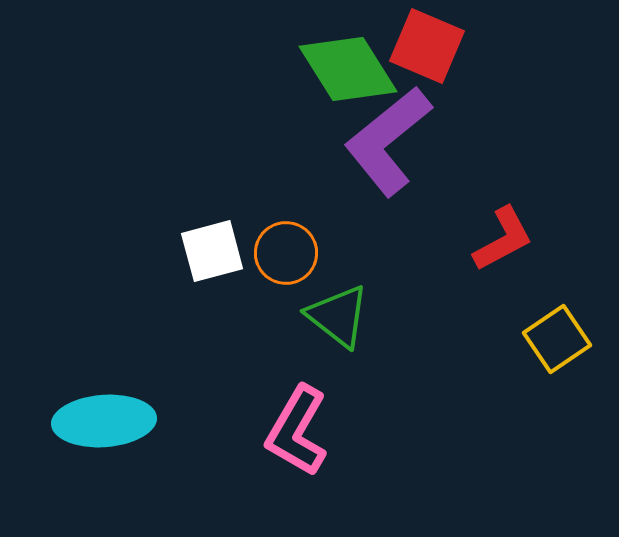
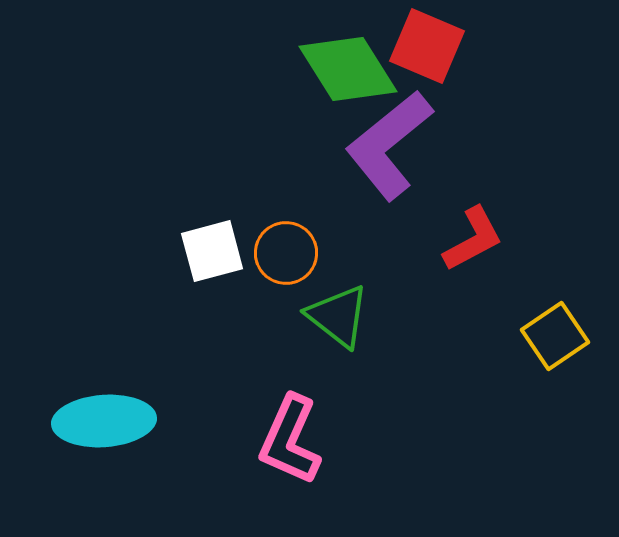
purple L-shape: moved 1 px right, 4 px down
red L-shape: moved 30 px left
yellow square: moved 2 px left, 3 px up
pink L-shape: moved 7 px left, 9 px down; rotated 6 degrees counterclockwise
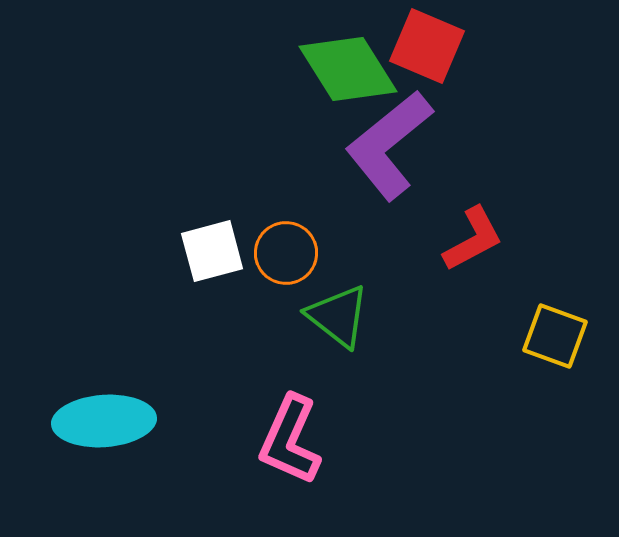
yellow square: rotated 36 degrees counterclockwise
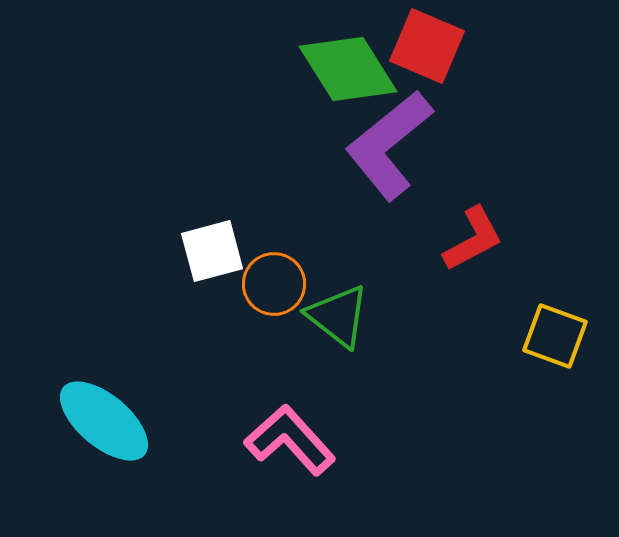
orange circle: moved 12 px left, 31 px down
cyan ellipse: rotated 44 degrees clockwise
pink L-shape: rotated 114 degrees clockwise
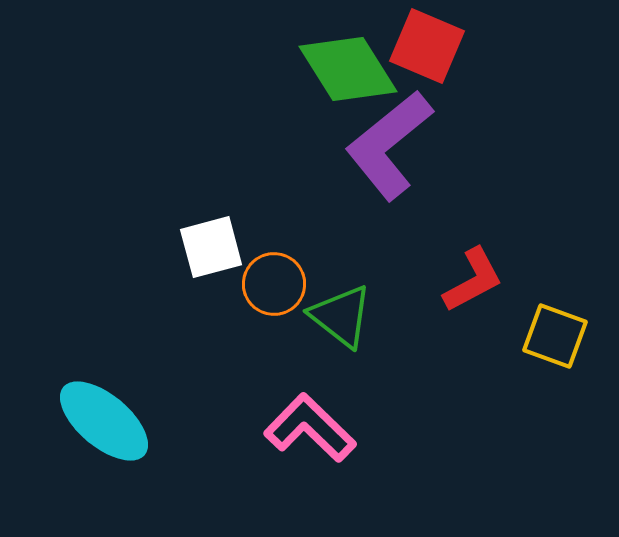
red L-shape: moved 41 px down
white square: moved 1 px left, 4 px up
green triangle: moved 3 px right
pink L-shape: moved 20 px right, 12 px up; rotated 4 degrees counterclockwise
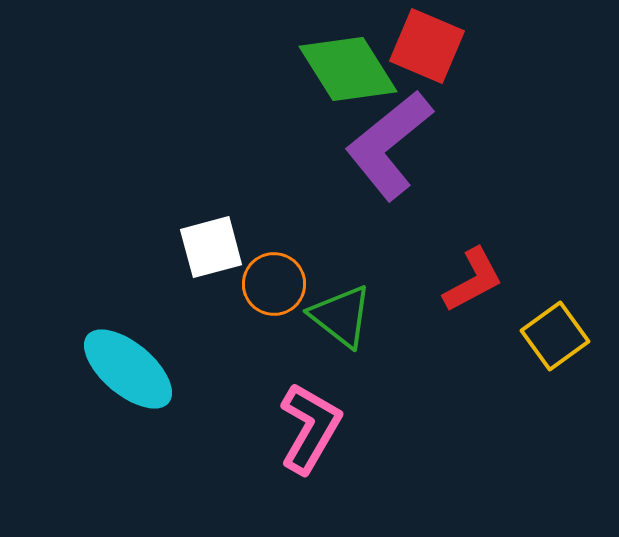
yellow square: rotated 34 degrees clockwise
cyan ellipse: moved 24 px right, 52 px up
pink L-shape: rotated 76 degrees clockwise
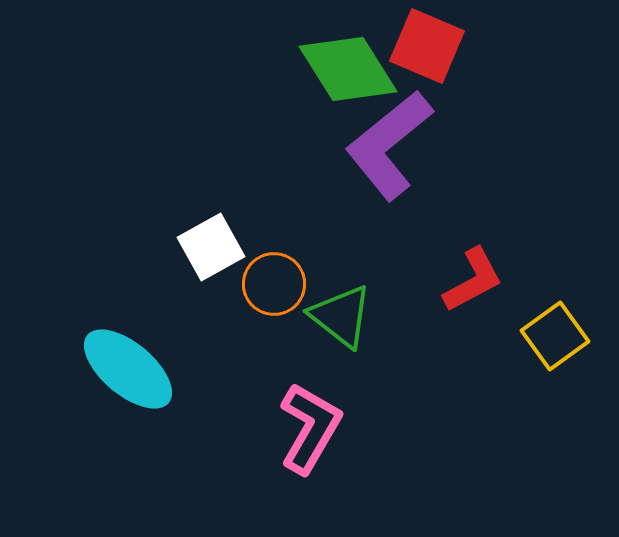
white square: rotated 14 degrees counterclockwise
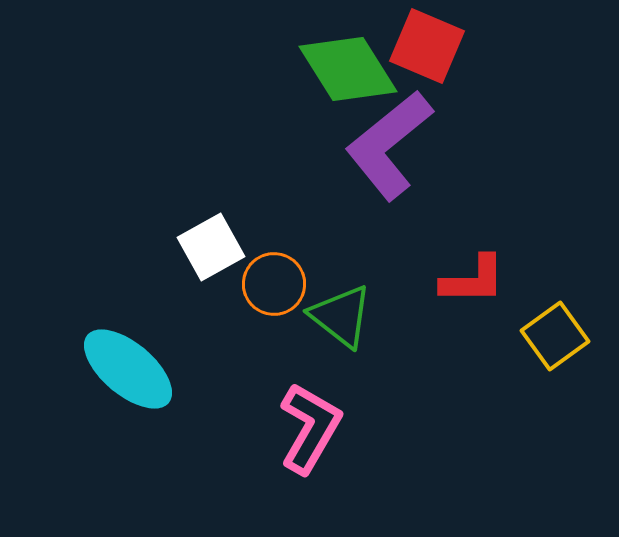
red L-shape: rotated 28 degrees clockwise
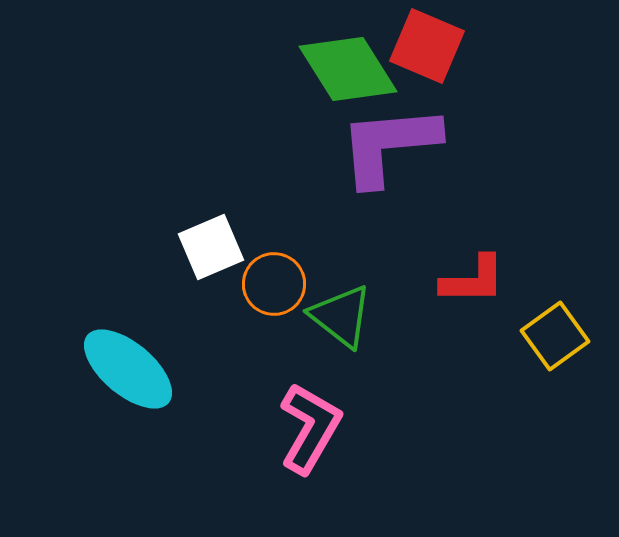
purple L-shape: rotated 34 degrees clockwise
white square: rotated 6 degrees clockwise
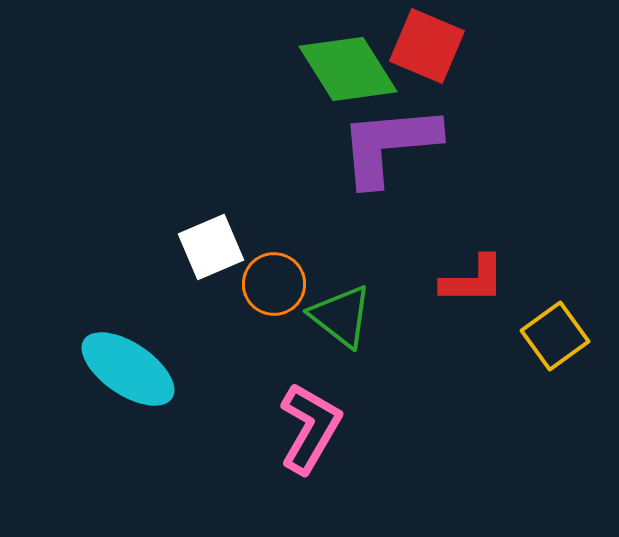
cyan ellipse: rotated 6 degrees counterclockwise
